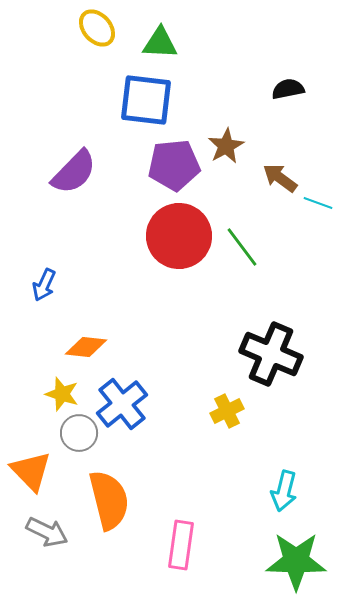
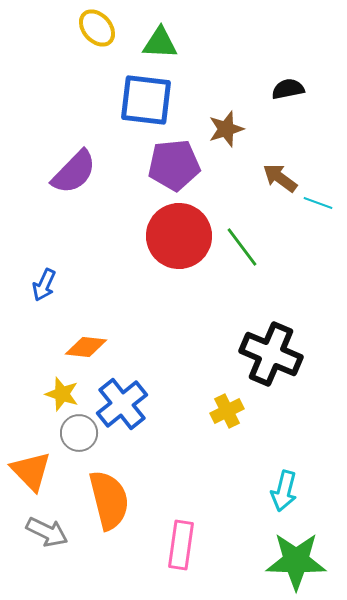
brown star: moved 17 px up; rotated 12 degrees clockwise
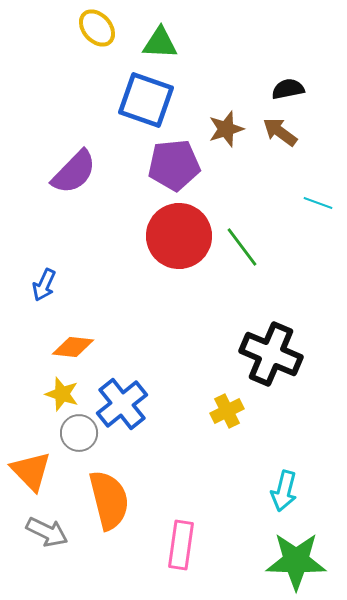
blue square: rotated 12 degrees clockwise
brown arrow: moved 46 px up
orange diamond: moved 13 px left
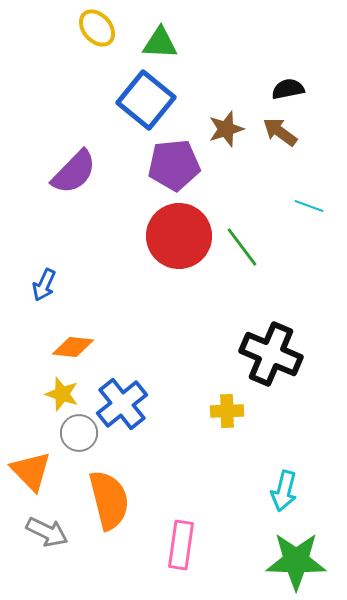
blue square: rotated 20 degrees clockwise
cyan line: moved 9 px left, 3 px down
yellow cross: rotated 24 degrees clockwise
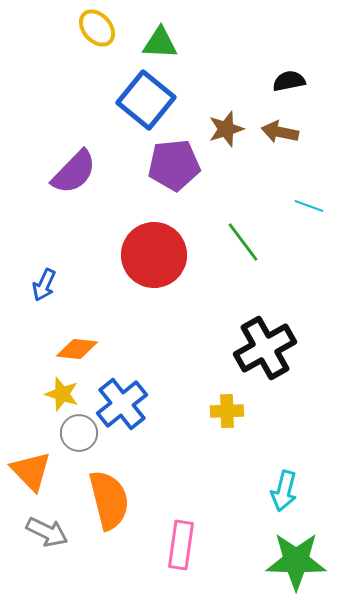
black semicircle: moved 1 px right, 8 px up
brown arrow: rotated 24 degrees counterclockwise
red circle: moved 25 px left, 19 px down
green line: moved 1 px right, 5 px up
orange diamond: moved 4 px right, 2 px down
black cross: moved 6 px left, 6 px up; rotated 38 degrees clockwise
